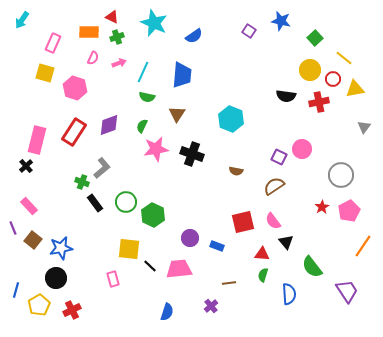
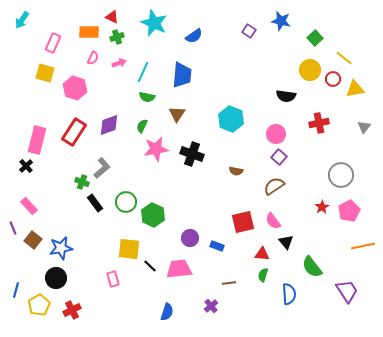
red cross at (319, 102): moved 21 px down
pink circle at (302, 149): moved 26 px left, 15 px up
purple square at (279, 157): rotated 14 degrees clockwise
orange line at (363, 246): rotated 45 degrees clockwise
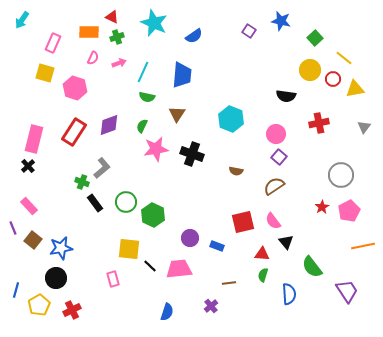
pink rectangle at (37, 140): moved 3 px left, 1 px up
black cross at (26, 166): moved 2 px right
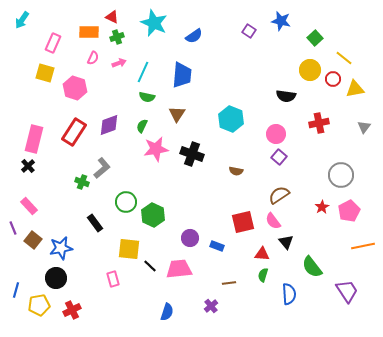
brown semicircle at (274, 186): moved 5 px right, 9 px down
black rectangle at (95, 203): moved 20 px down
yellow pentagon at (39, 305): rotated 20 degrees clockwise
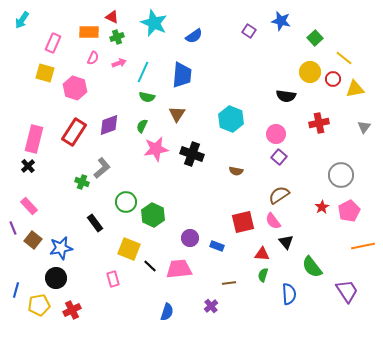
yellow circle at (310, 70): moved 2 px down
yellow square at (129, 249): rotated 15 degrees clockwise
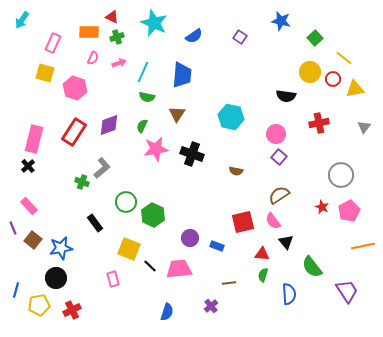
purple square at (249, 31): moved 9 px left, 6 px down
cyan hexagon at (231, 119): moved 2 px up; rotated 10 degrees counterclockwise
red star at (322, 207): rotated 16 degrees counterclockwise
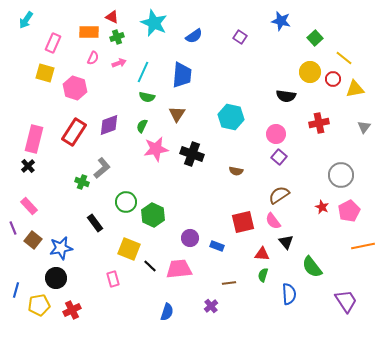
cyan arrow at (22, 20): moved 4 px right
purple trapezoid at (347, 291): moved 1 px left, 10 px down
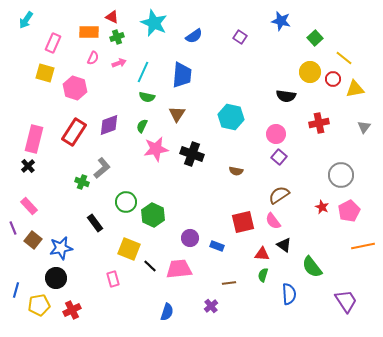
black triangle at (286, 242): moved 2 px left, 3 px down; rotated 14 degrees counterclockwise
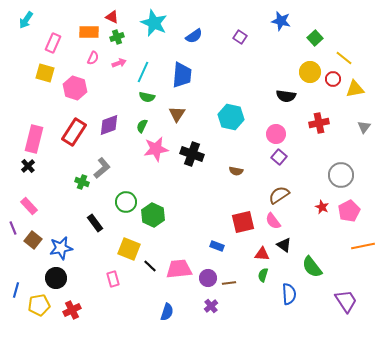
purple circle at (190, 238): moved 18 px right, 40 px down
